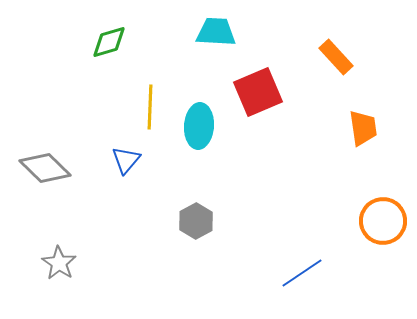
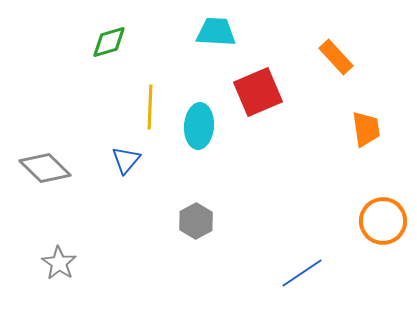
orange trapezoid: moved 3 px right, 1 px down
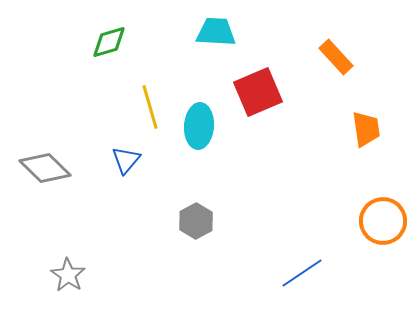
yellow line: rotated 18 degrees counterclockwise
gray star: moved 9 px right, 12 px down
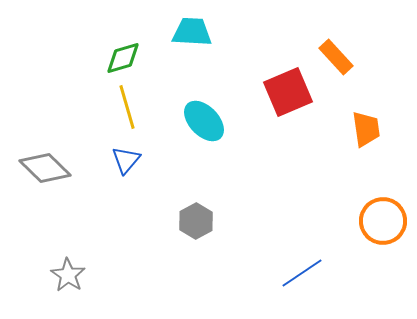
cyan trapezoid: moved 24 px left
green diamond: moved 14 px right, 16 px down
red square: moved 30 px right
yellow line: moved 23 px left
cyan ellipse: moved 5 px right, 5 px up; rotated 48 degrees counterclockwise
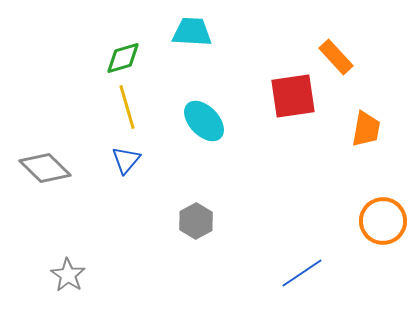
red square: moved 5 px right, 4 px down; rotated 15 degrees clockwise
orange trapezoid: rotated 18 degrees clockwise
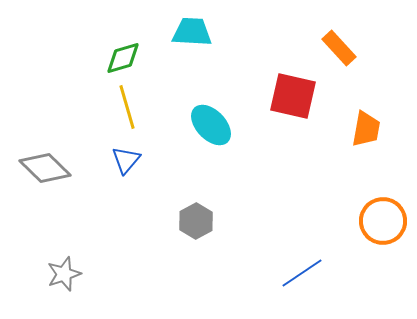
orange rectangle: moved 3 px right, 9 px up
red square: rotated 21 degrees clockwise
cyan ellipse: moved 7 px right, 4 px down
gray star: moved 4 px left, 1 px up; rotated 20 degrees clockwise
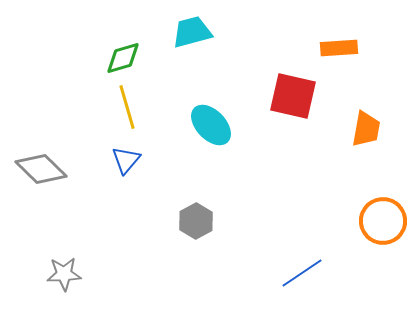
cyan trapezoid: rotated 18 degrees counterclockwise
orange rectangle: rotated 51 degrees counterclockwise
gray diamond: moved 4 px left, 1 px down
gray star: rotated 16 degrees clockwise
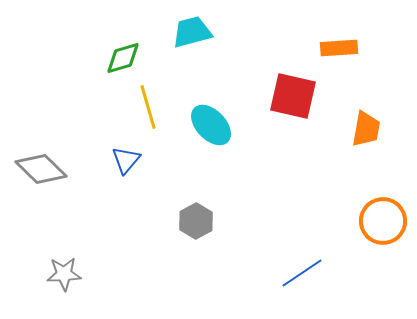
yellow line: moved 21 px right
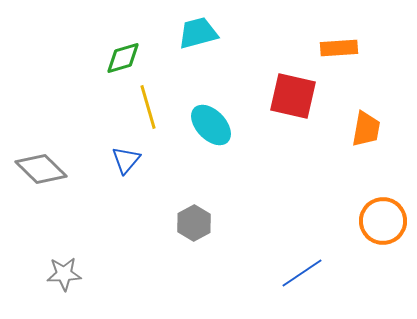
cyan trapezoid: moved 6 px right, 1 px down
gray hexagon: moved 2 px left, 2 px down
